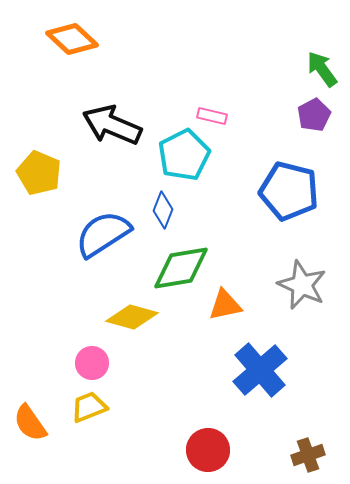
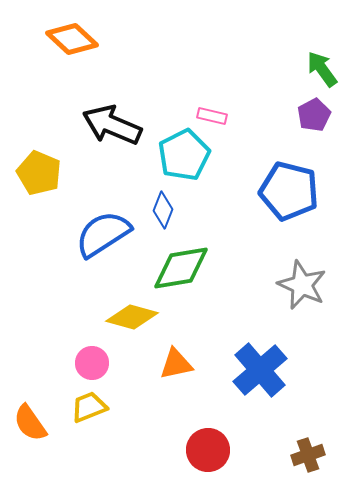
orange triangle: moved 49 px left, 59 px down
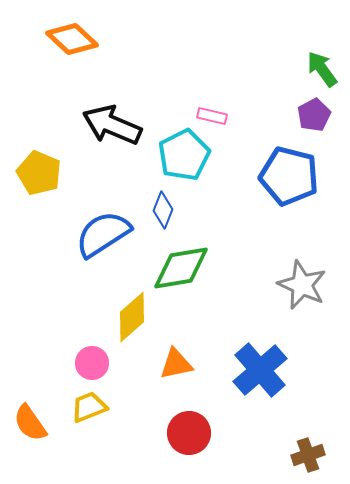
blue pentagon: moved 15 px up
yellow diamond: rotated 57 degrees counterclockwise
red circle: moved 19 px left, 17 px up
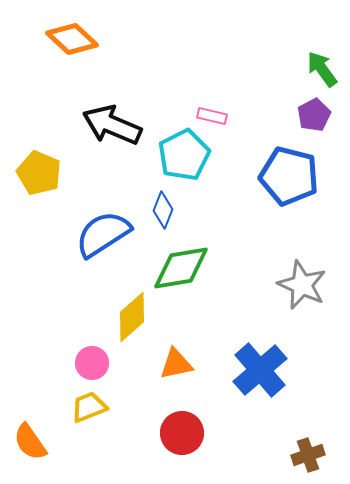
orange semicircle: moved 19 px down
red circle: moved 7 px left
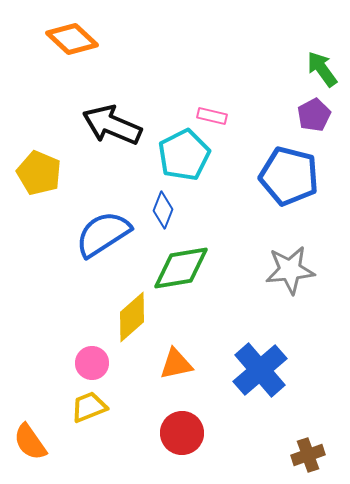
gray star: moved 12 px left, 15 px up; rotated 30 degrees counterclockwise
